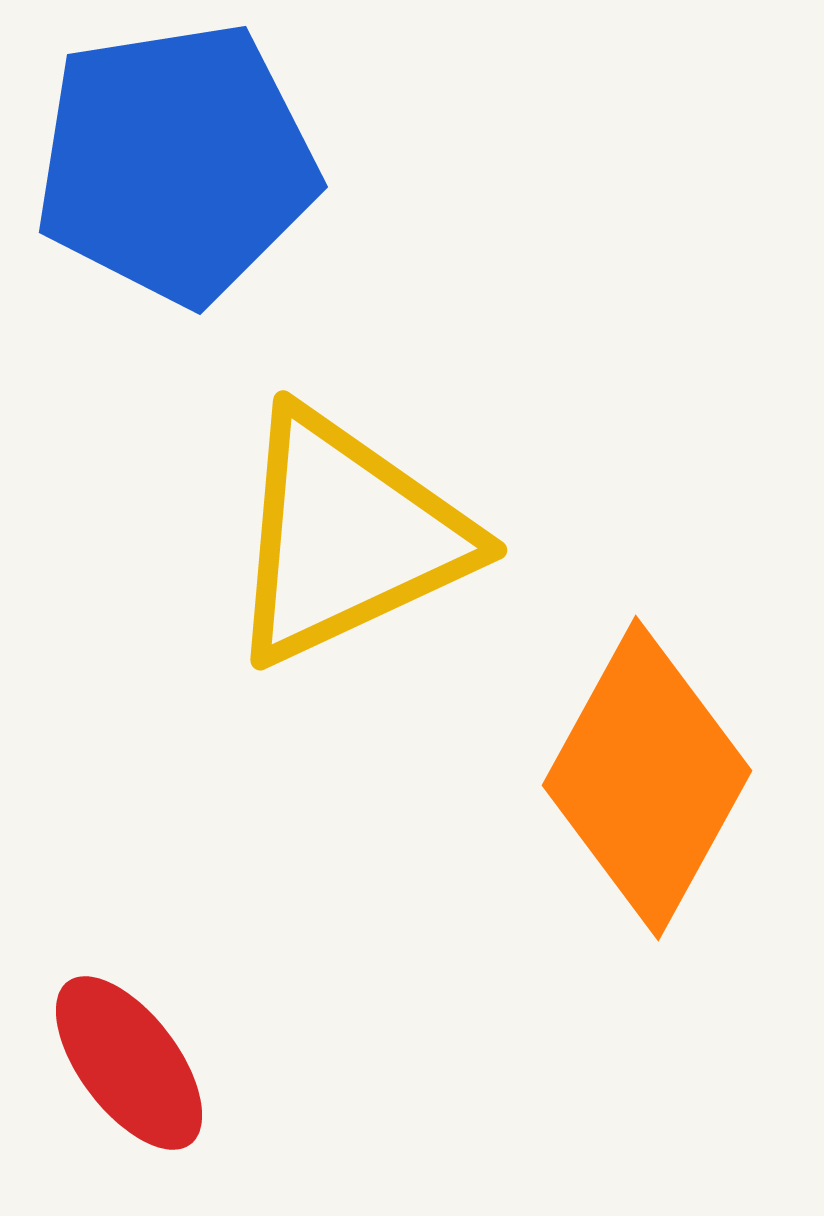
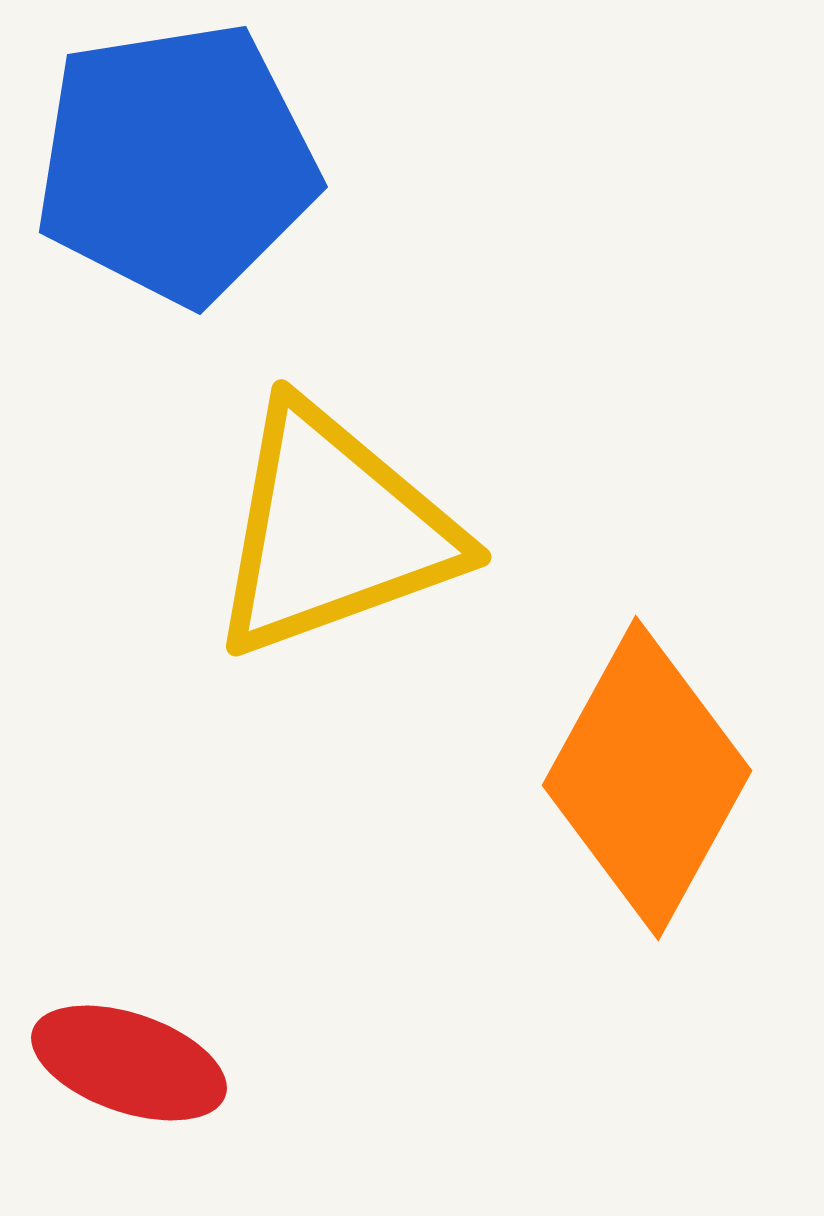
yellow triangle: moved 14 px left, 6 px up; rotated 5 degrees clockwise
red ellipse: rotated 34 degrees counterclockwise
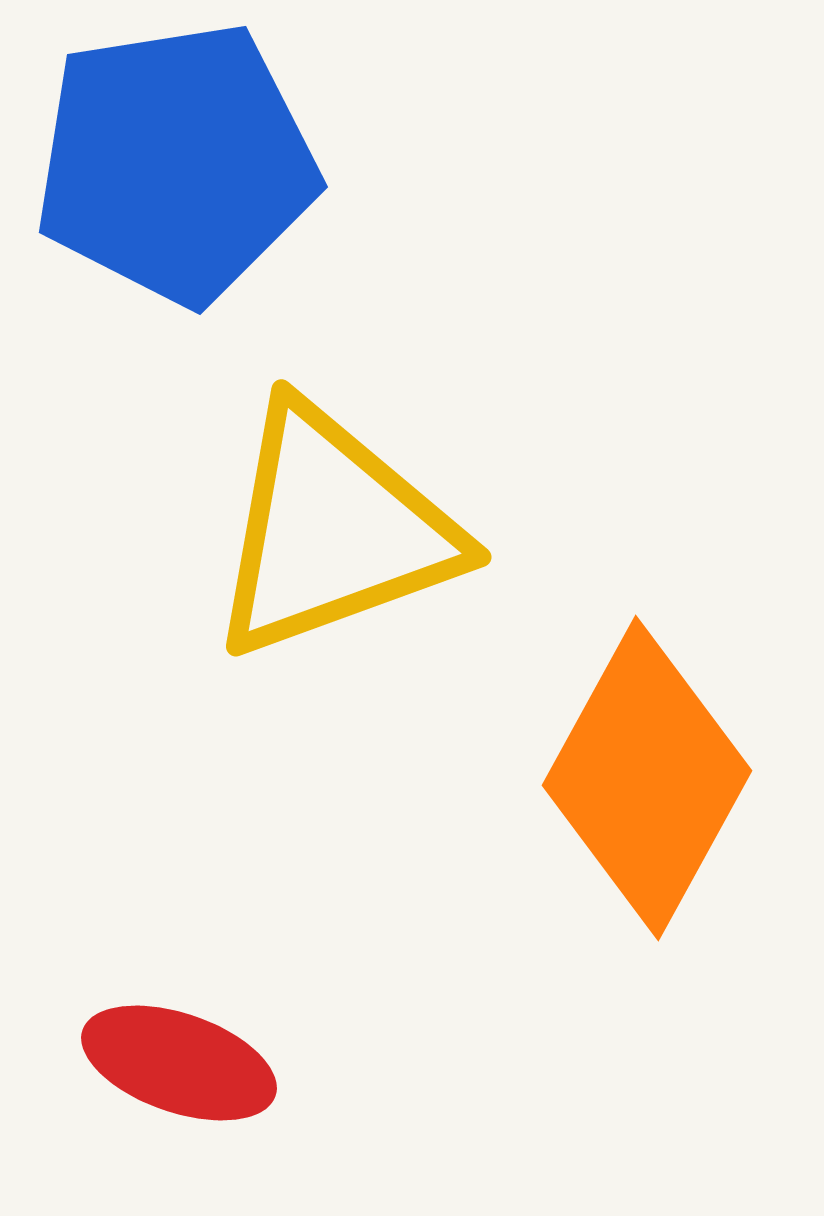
red ellipse: moved 50 px right
